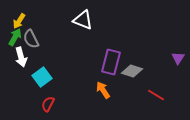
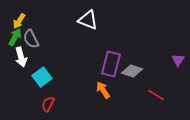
white triangle: moved 5 px right
purple triangle: moved 2 px down
purple rectangle: moved 2 px down
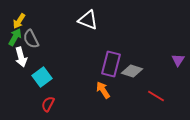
red line: moved 1 px down
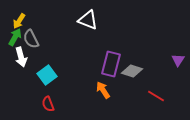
cyan square: moved 5 px right, 2 px up
red semicircle: rotated 49 degrees counterclockwise
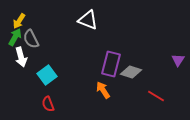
gray diamond: moved 1 px left, 1 px down
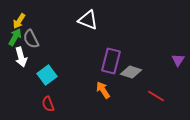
purple rectangle: moved 3 px up
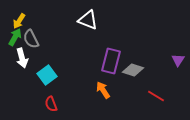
white arrow: moved 1 px right, 1 px down
gray diamond: moved 2 px right, 2 px up
red semicircle: moved 3 px right
